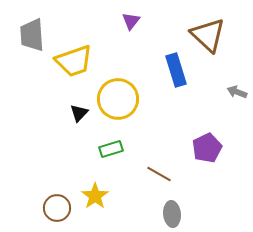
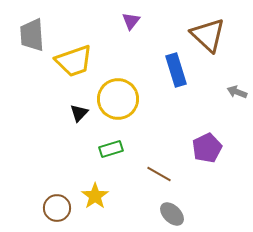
gray ellipse: rotated 40 degrees counterclockwise
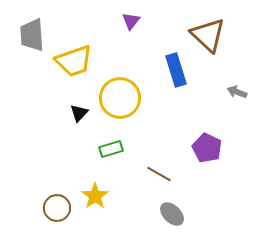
yellow circle: moved 2 px right, 1 px up
purple pentagon: rotated 20 degrees counterclockwise
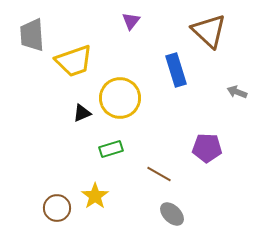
brown triangle: moved 1 px right, 4 px up
black triangle: moved 3 px right; rotated 24 degrees clockwise
purple pentagon: rotated 24 degrees counterclockwise
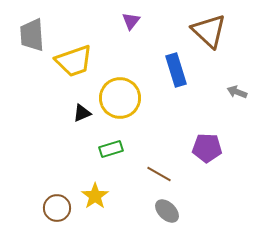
gray ellipse: moved 5 px left, 3 px up
